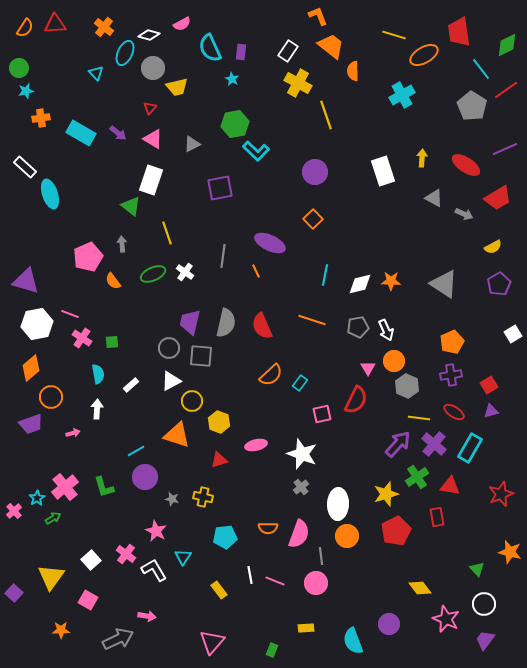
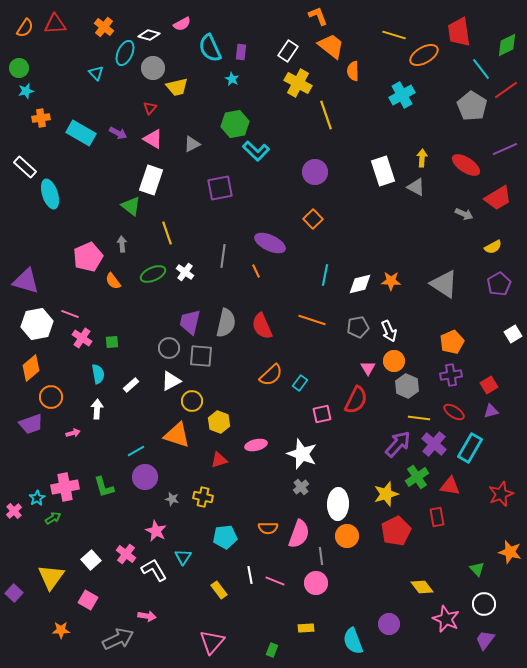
purple arrow at (118, 133): rotated 12 degrees counterclockwise
gray triangle at (434, 198): moved 18 px left, 11 px up
white arrow at (386, 330): moved 3 px right, 1 px down
pink cross at (65, 487): rotated 28 degrees clockwise
yellow diamond at (420, 588): moved 2 px right, 1 px up
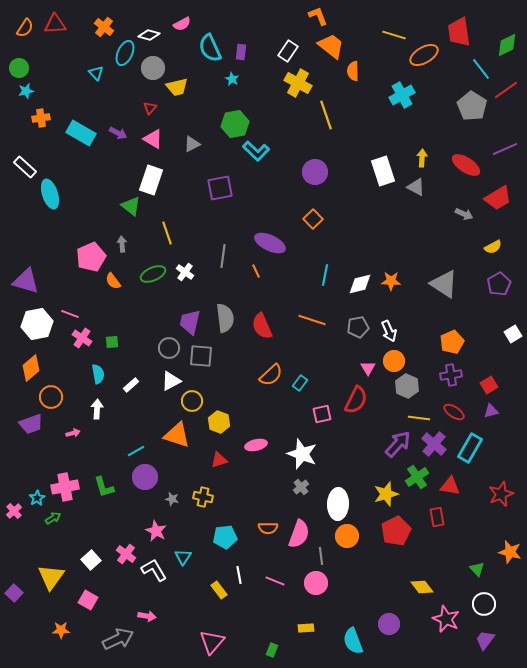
pink pentagon at (88, 257): moved 3 px right
gray semicircle at (226, 323): moved 1 px left, 5 px up; rotated 20 degrees counterclockwise
white line at (250, 575): moved 11 px left
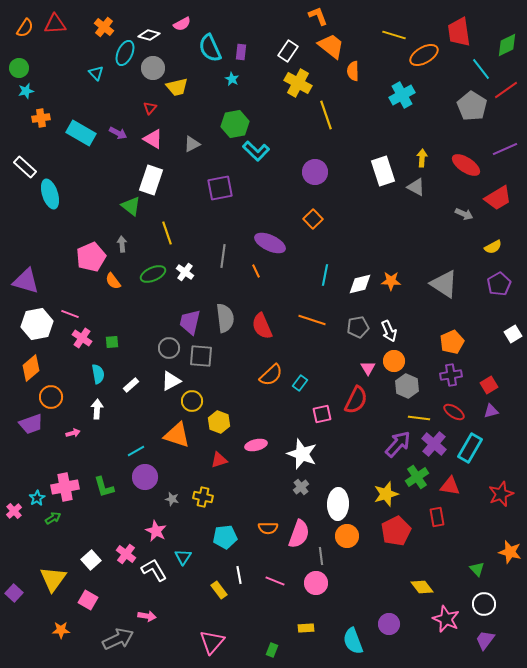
yellow triangle at (51, 577): moved 2 px right, 2 px down
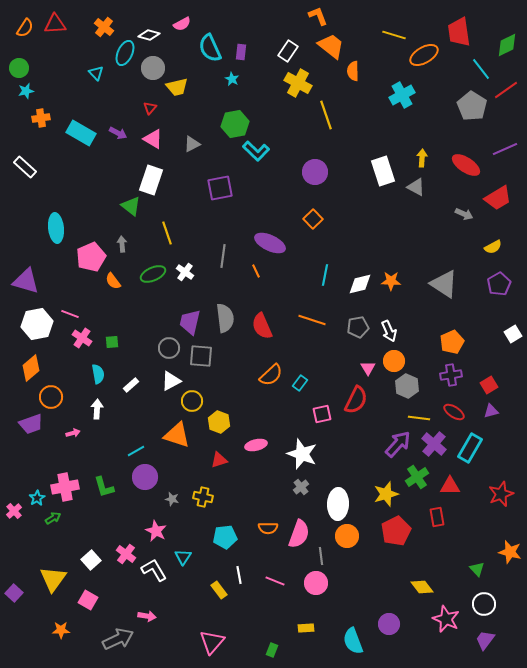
cyan ellipse at (50, 194): moved 6 px right, 34 px down; rotated 12 degrees clockwise
red triangle at (450, 486): rotated 10 degrees counterclockwise
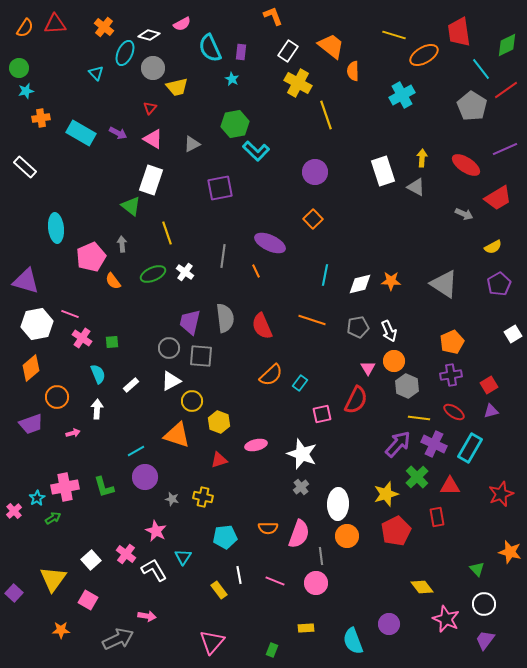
orange L-shape at (318, 16): moved 45 px left
cyan semicircle at (98, 374): rotated 12 degrees counterclockwise
orange circle at (51, 397): moved 6 px right
purple cross at (434, 444): rotated 15 degrees counterclockwise
green cross at (417, 477): rotated 10 degrees counterclockwise
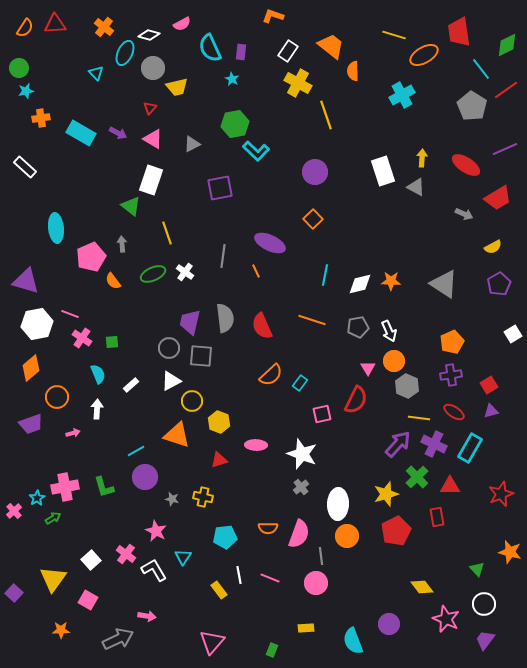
orange L-shape at (273, 16): rotated 50 degrees counterclockwise
pink ellipse at (256, 445): rotated 15 degrees clockwise
pink line at (275, 581): moved 5 px left, 3 px up
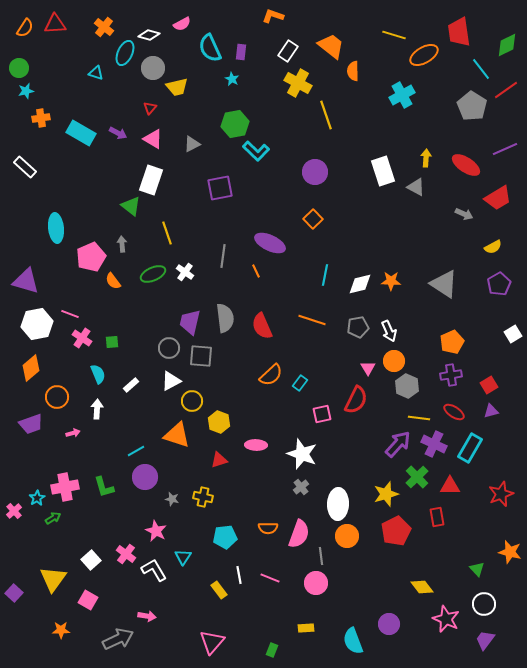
cyan triangle at (96, 73): rotated 28 degrees counterclockwise
yellow arrow at (422, 158): moved 4 px right
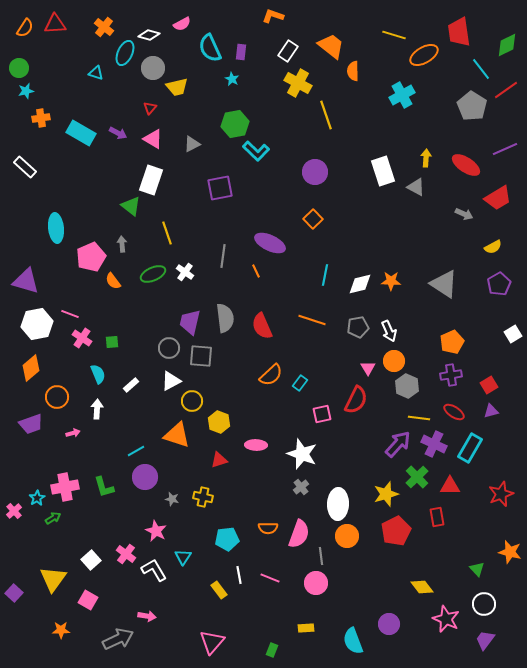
cyan pentagon at (225, 537): moved 2 px right, 2 px down
